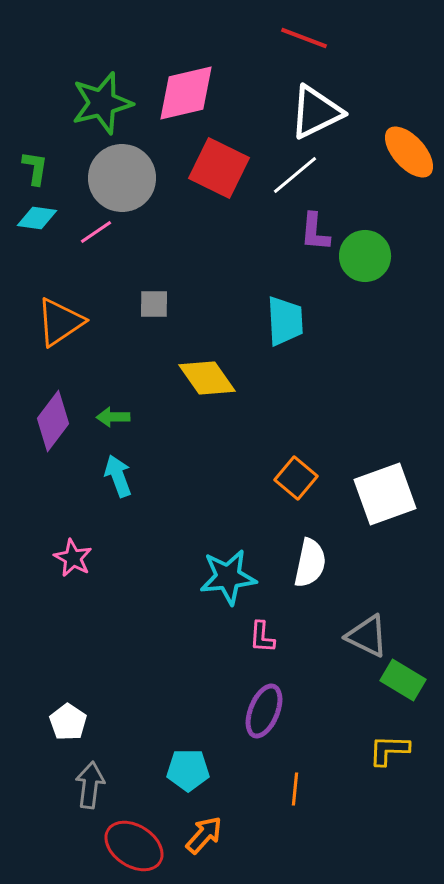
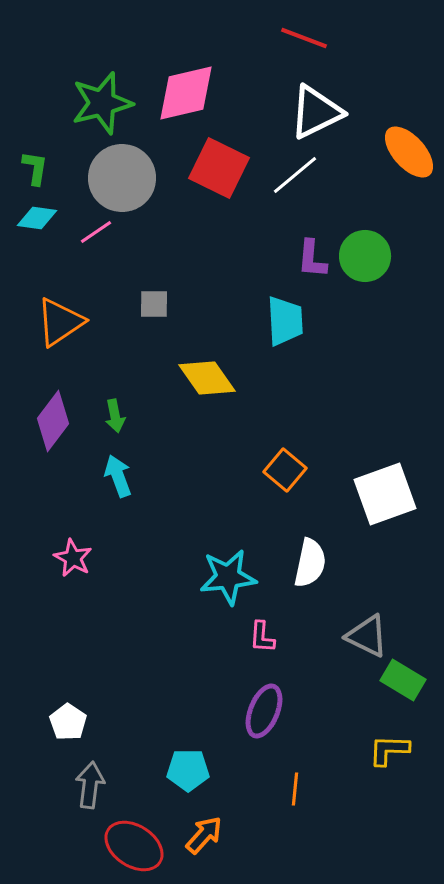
purple L-shape: moved 3 px left, 27 px down
green arrow: moved 2 px right, 1 px up; rotated 100 degrees counterclockwise
orange square: moved 11 px left, 8 px up
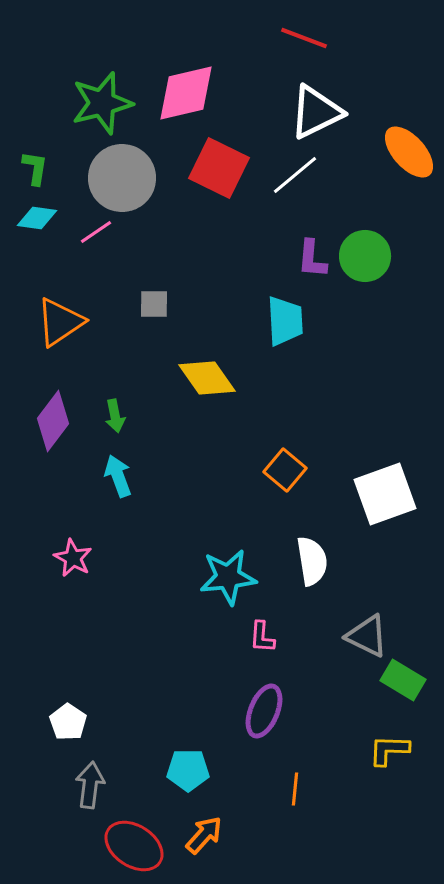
white semicircle: moved 2 px right, 2 px up; rotated 21 degrees counterclockwise
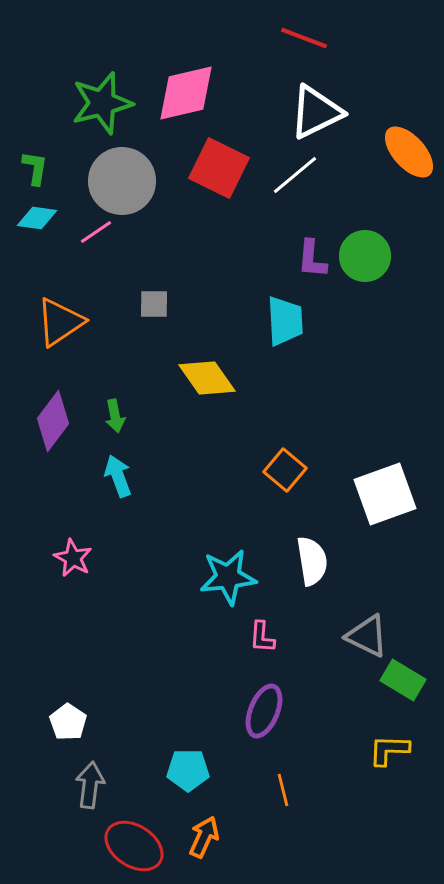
gray circle: moved 3 px down
orange line: moved 12 px left, 1 px down; rotated 20 degrees counterclockwise
orange arrow: moved 2 px down; rotated 18 degrees counterclockwise
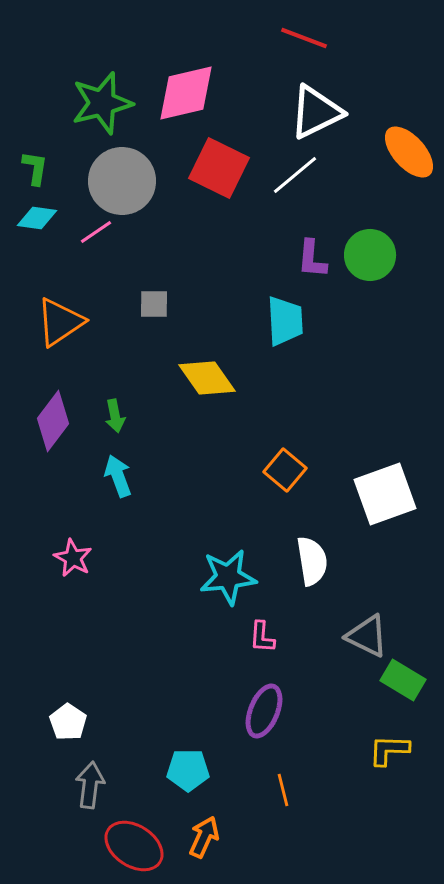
green circle: moved 5 px right, 1 px up
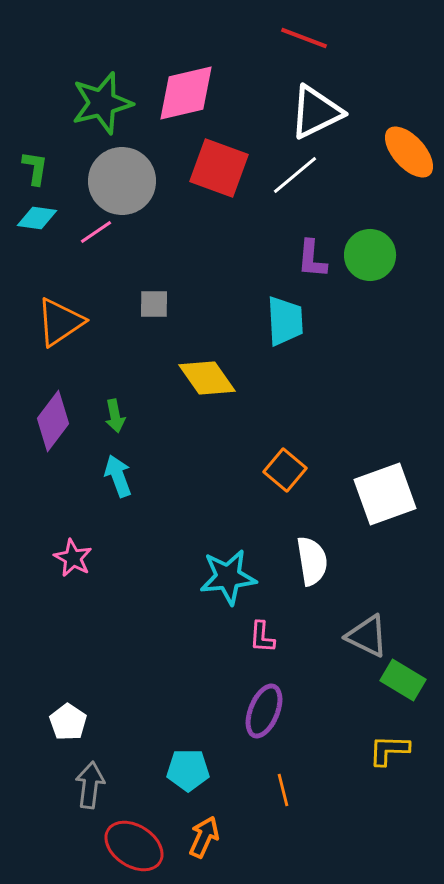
red square: rotated 6 degrees counterclockwise
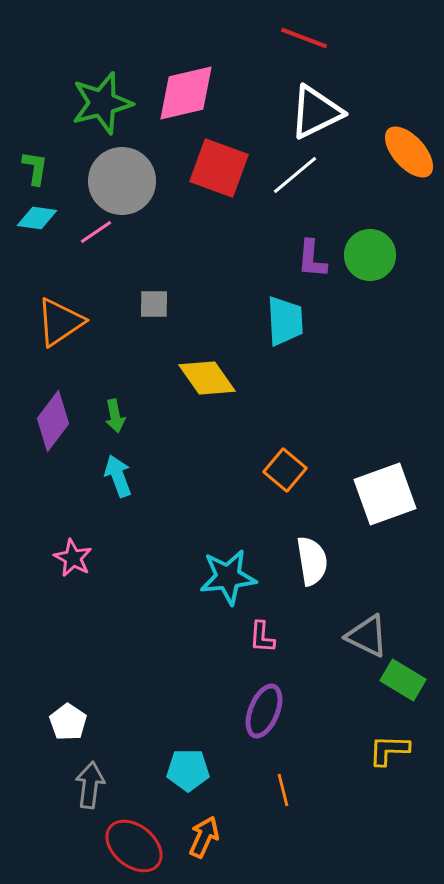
red ellipse: rotated 6 degrees clockwise
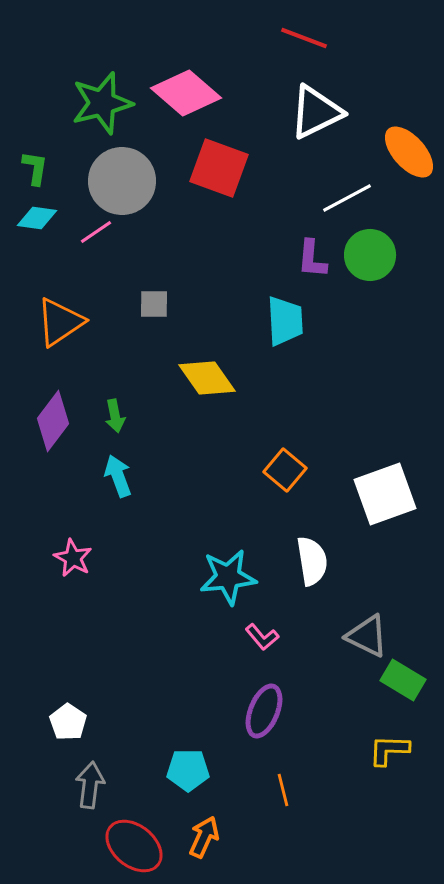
pink diamond: rotated 54 degrees clockwise
white line: moved 52 px right, 23 px down; rotated 12 degrees clockwise
pink L-shape: rotated 44 degrees counterclockwise
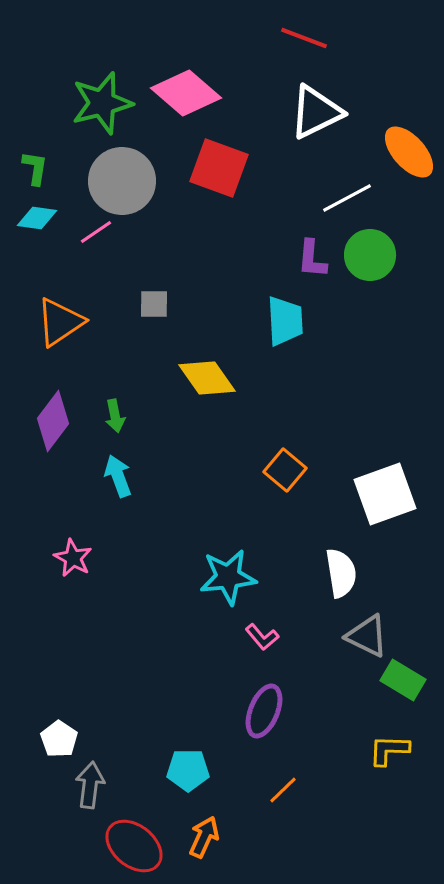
white semicircle: moved 29 px right, 12 px down
white pentagon: moved 9 px left, 17 px down
orange line: rotated 60 degrees clockwise
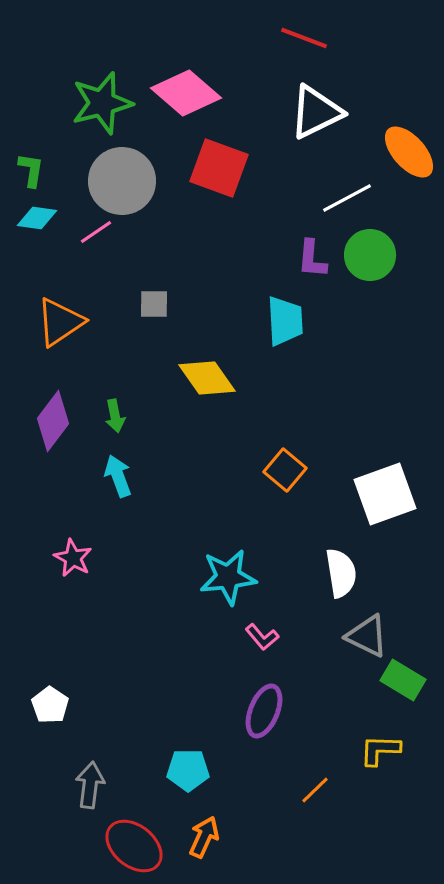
green L-shape: moved 4 px left, 2 px down
white pentagon: moved 9 px left, 34 px up
yellow L-shape: moved 9 px left
orange line: moved 32 px right
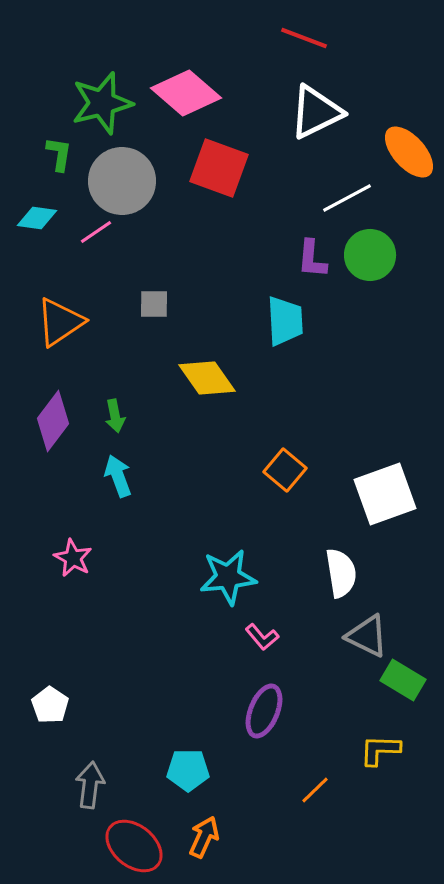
green L-shape: moved 28 px right, 16 px up
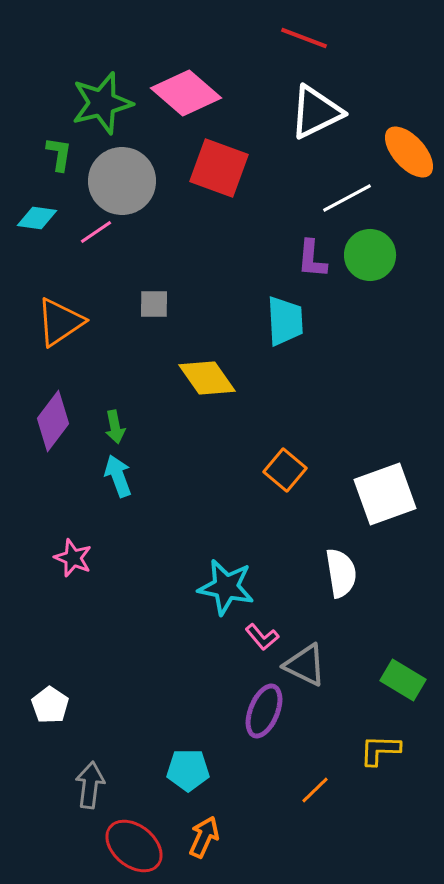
green arrow: moved 11 px down
pink star: rotated 6 degrees counterclockwise
cyan star: moved 2 px left, 10 px down; rotated 18 degrees clockwise
gray triangle: moved 62 px left, 29 px down
